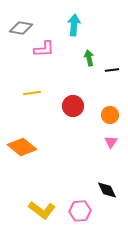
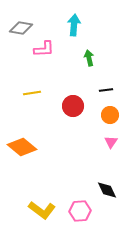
black line: moved 6 px left, 20 px down
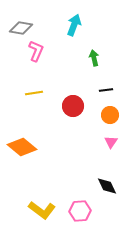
cyan arrow: rotated 15 degrees clockwise
pink L-shape: moved 8 px left, 2 px down; rotated 65 degrees counterclockwise
green arrow: moved 5 px right
yellow line: moved 2 px right
black diamond: moved 4 px up
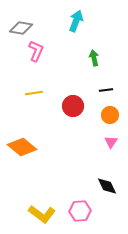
cyan arrow: moved 2 px right, 4 px up
yellow L-shape: moved 4 px down
